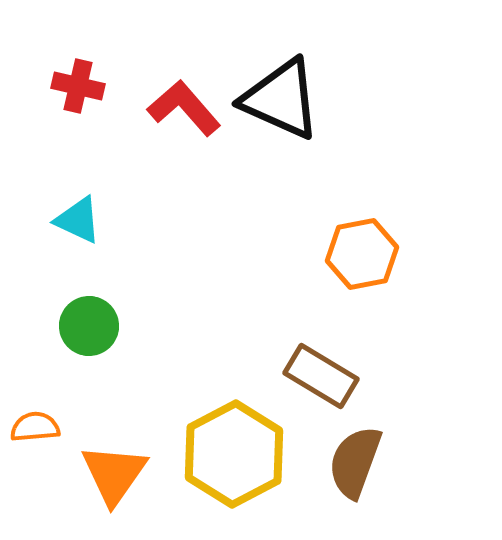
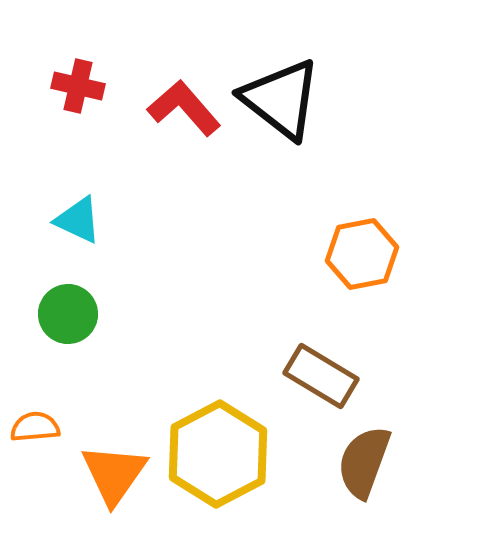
black triangle: rotated 14 degrees clockwise
green circle: moved 21 px left, 12 px up
yellow hexagon: moved 16 px left
brown semicircle: moved 9 px right
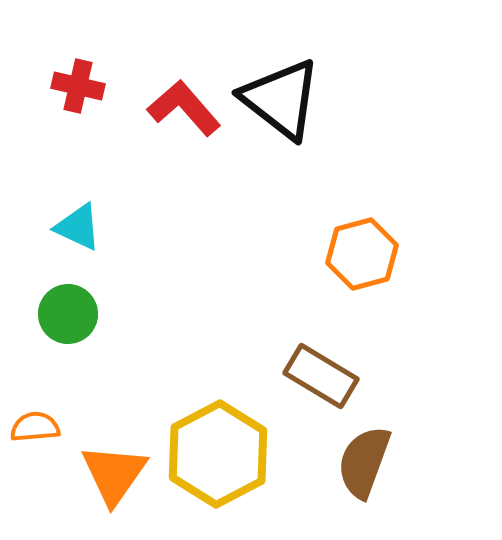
cyan triangle: moved 7 px down
orange hexagon: rotated 4 degrees counterclockwise
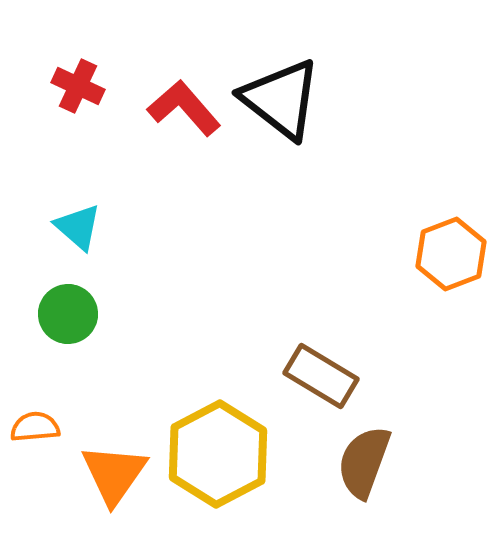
red cross: rotated 12 degrees clockwise
cyan triangle: rotated 16 degrees clockwise
orange hexagon: moved 89 px right; rotated 6 degrees counterclockwise
